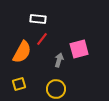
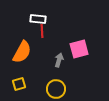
red line: moved 8 px up; rotated 40 degrees counterclockwise
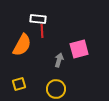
orange semicircle: moved 7 px up
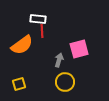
orange semicircle: rotated 25 degrees clockwise
yellow circle: moved 9 px right, 7 px up
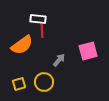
pink square: moved 9 px right, 2 px down
gray arrow: rotated 24 degrees clockwise
yellow circle: moved 21 px left
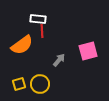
yellow circle: moved 4 px left, 2 px down
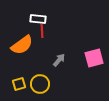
pink square: moved 6 px right, 7 px down
